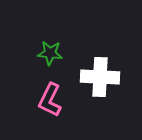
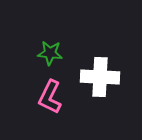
pink L-shape: moved 3 px up
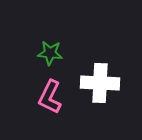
white cross: moved 6 px down
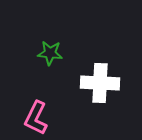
pink L-shape: moved 14 px left, 21 px down
